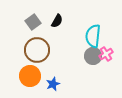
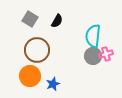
gray square: moved 3 px left, 3 px up; rotated 21 degrees counterclockwise
pink cross: rotated 16 degrees clockwise
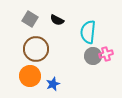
black semicircle: moved 1 px up; rotated 88 degrees clockwise
cyan semicircle: moved 5 px left, 4 px up
brown circle: moved 1 px left, 1 px up
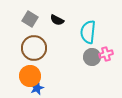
brown circle: moved 2 px left, 1 px up
gray circle: moved 1 px left, 1 px down
blue star: moved 16 px left, 4 px down
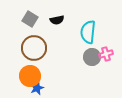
black semicircle: rotated 40 degrees counterclockwise
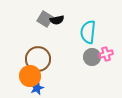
gray square: moved 15 px right
brown circle: moved 4 px right, 11 px down
